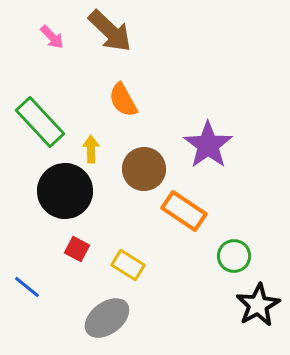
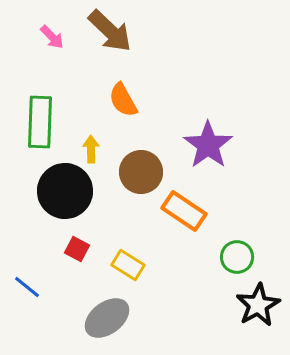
green rectangle: rotated 45 degrees clockwise
brown circle: moved 3 px left, 3 px down
green circle: moved 3 px right, 1 px down
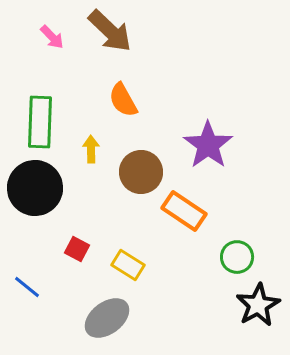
black circle: moved 30 px left, 3 px up
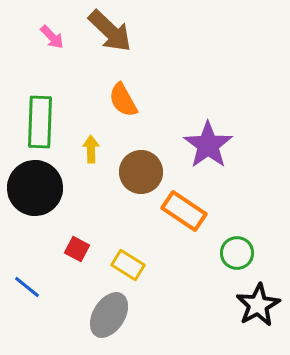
green circle: moved 4 px up
gray ellipse: moved 2 px right, 3 px up; rotated 21 degrees counterclockwise
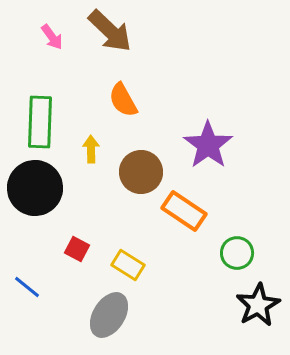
pink arrow: rotated 8 degrees clockwise
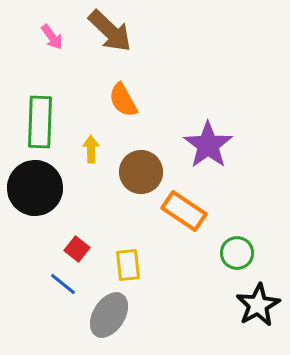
red square: rotated 10 degrees clockwise
yellow rectangle: rotated 52 degrees clockwise
blue line: moved 36 px right, 3 px up
